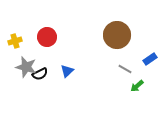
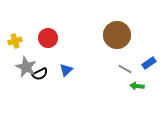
red circle: moved 1 px right, 1 px down
blue rectangle: moved 1 px left, 4 px down
gray star: rotated 10 degrees clockwise
blue triangle: moved 1 px left, 1 px up
green arrow: rotated 48 degrees clockwise
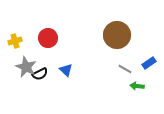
blue triangle: rotated 32 degrees counterclockwise
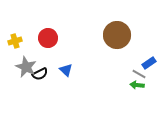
gray line: moved 14 px right, 5 px down
green arrow: moved 1 px up
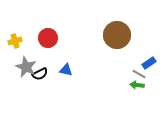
blue triangle: rotated 32 degrees counterclockwise
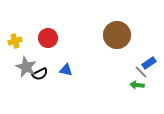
gray line: moved 2 px right, 2 px up; rotated 16 degrees clockwise
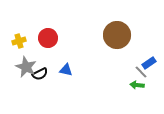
yellow cross: moved 4 px right
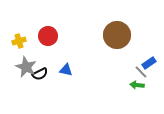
red circle: moved 2 px up
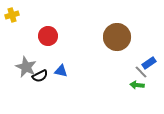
brown circle: moved 2 px down
yellow cross: moved 7 px left, 26 px up
blue triangle: moved 5 px left, 1 px down
black semicircle: moved 2 px down
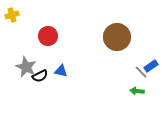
blue rectangle: moved 2 px right, 3 px down
green arrow: moved 6 px down
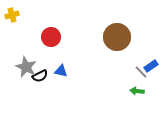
red circle: moved 3 px right, 1 px down
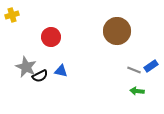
brown circle: moved 6 px up
gray line: moved 7 px left, 2 px up; rotated 24 degrees counterclockwise
